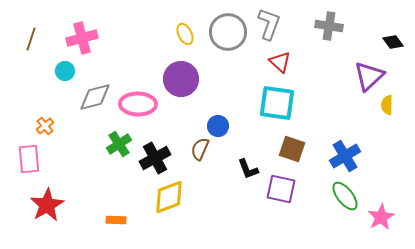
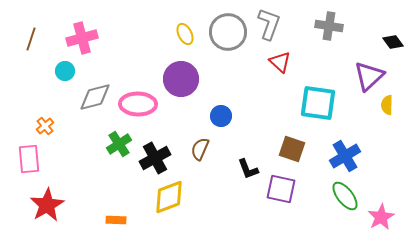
cyan square: moved 41 px right
blue circle: moved 3 px right, 10 px up
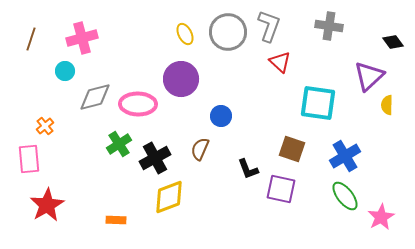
gray L-shape: moved 2 px down
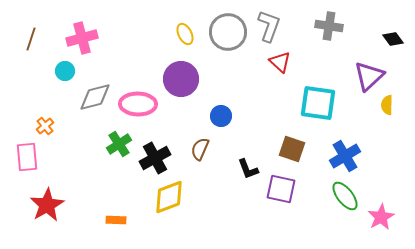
black diamond: moved 3 px up
pink rectangle: moved 2 px left, 2 px up
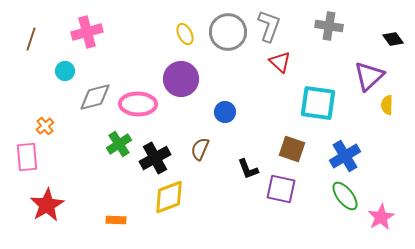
pink cross: moved 5 px right, 6 px up
blue circle: moved 4 px right, 4 px up
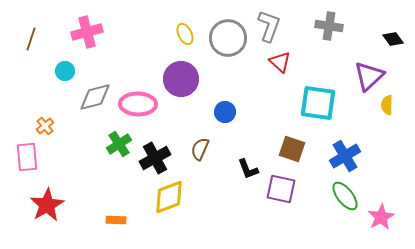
gray circle: moved 6 px down
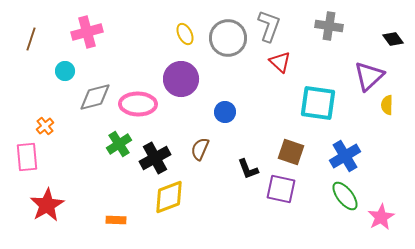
brown square: moved 1 px left, 3 px down
